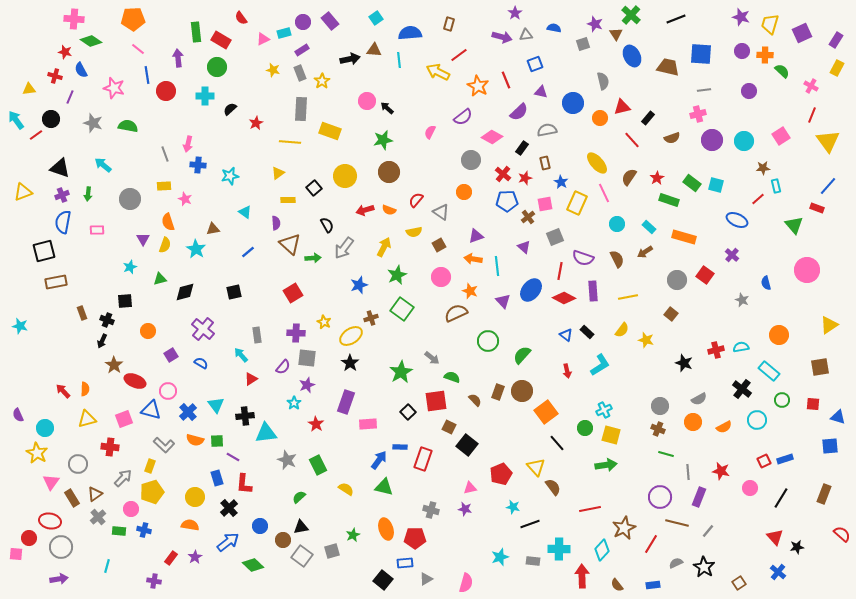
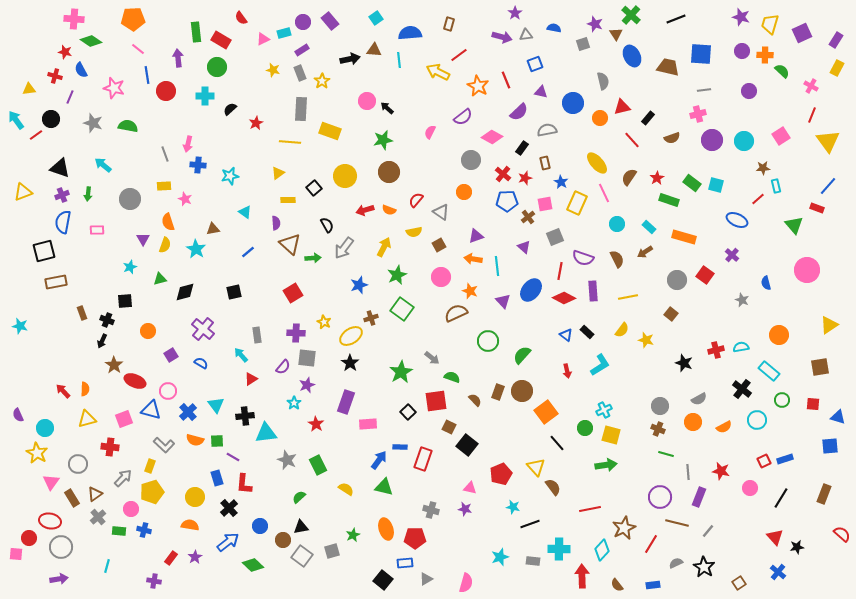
pink triangle at (470, 488): rotated 24 degrees clockwise
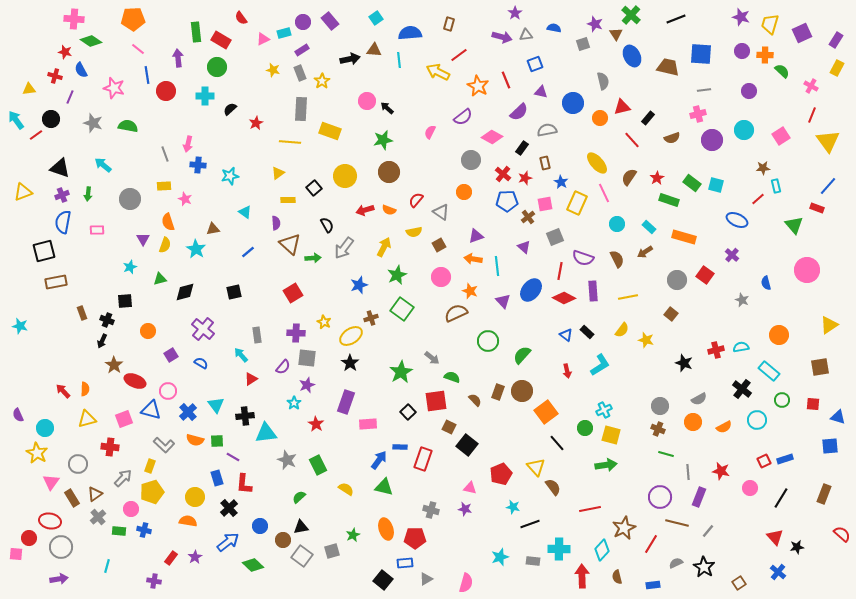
cyan circle at (744, 141): moved 11 px up
orange semicircle at (190, 525): moved 2 px left, 4 px up
brown semicircle at (617, 585): moved 8 px up; rotated 24 degrees clockwise
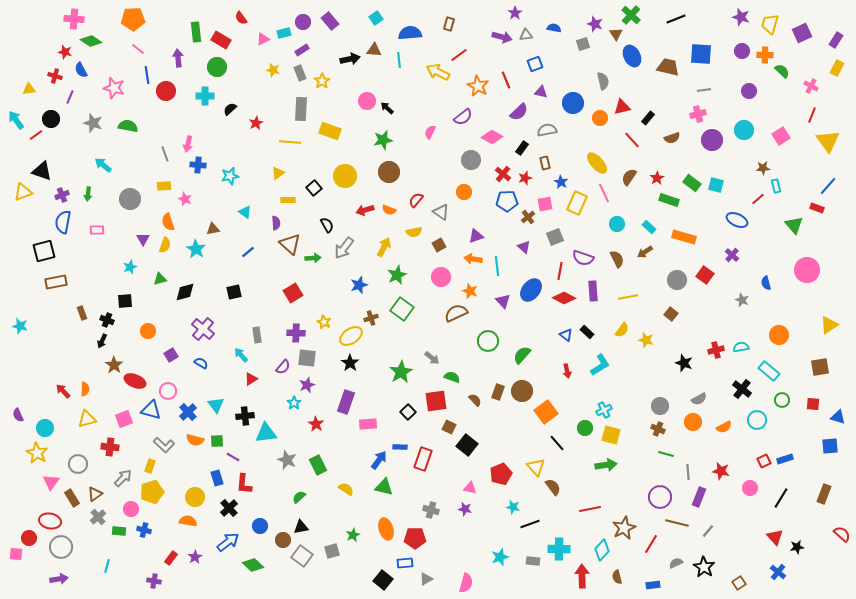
black triangle at (60, 168): moved 18 px left, 3 px down
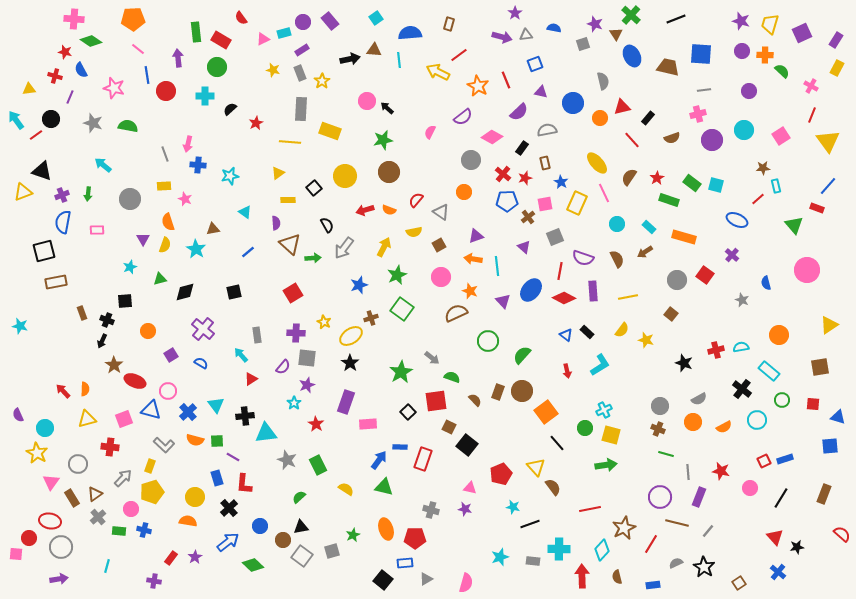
purple star at (741, 17): moved 4 px down
